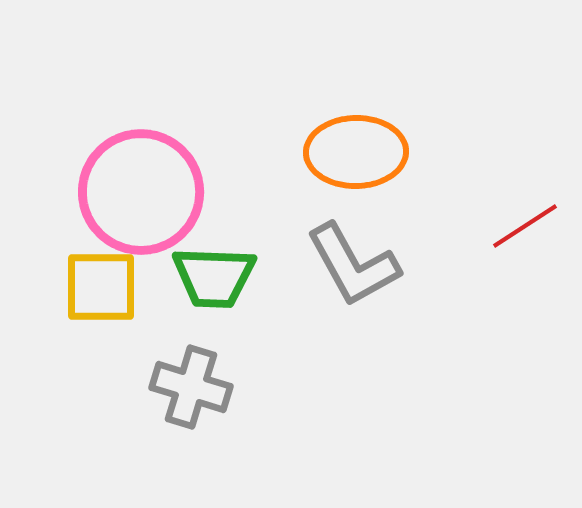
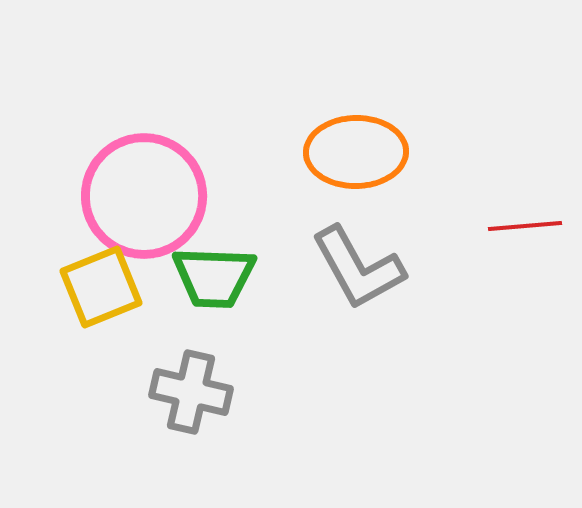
pink circle: moved 3 px right, 4 px down
red line: rotated 28 degrees clockwise
gray L-shape: moved 5 px right, 3 px down
yellow square: rotated 22 degrees counterclockwise
gray cross: moved 5 px down; rotated 4 degrees counterclockwise
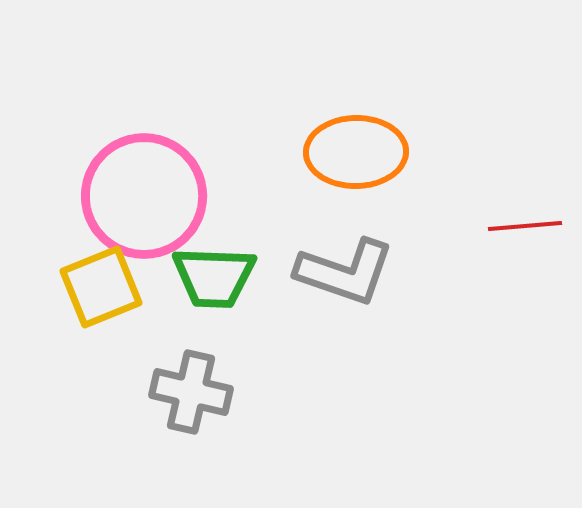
gray L-shape: moved 13 px left, 4 px down; rotated 42 degrees counterclockwise
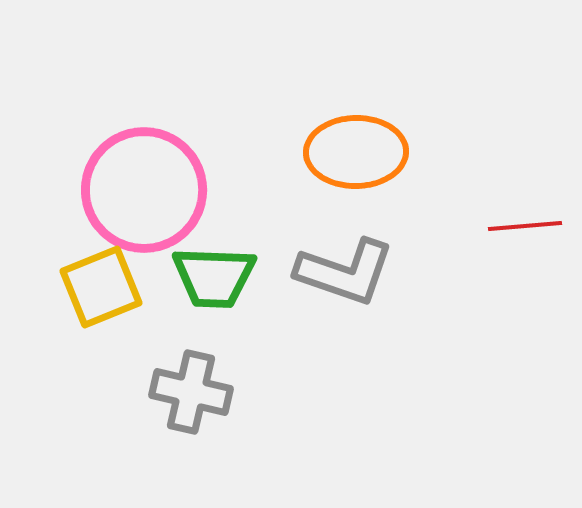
pink circle: moved 6 px up
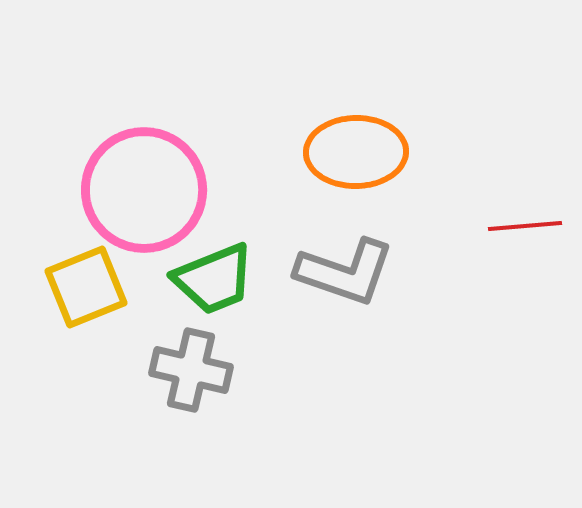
green trapezoid: moved 2 px down; rotated 24 degrees counterclockwise
yellow square: moved 15 px left
gray cross: moved 22 px up
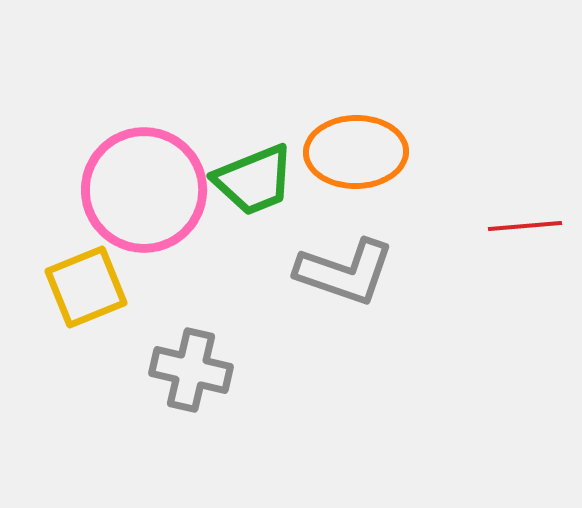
green trapezoid: moved 40 px right, 99 px up
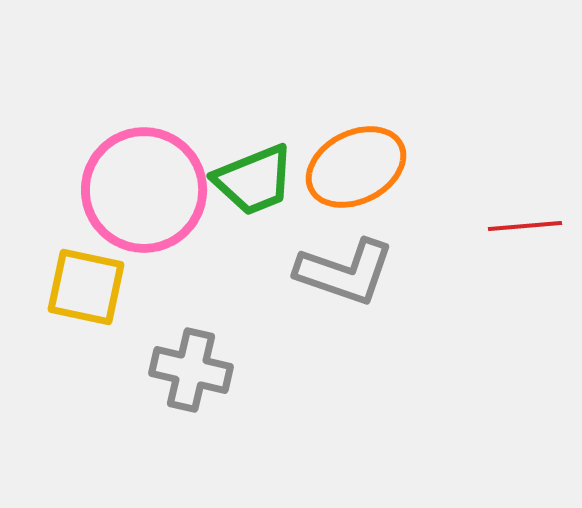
orange ellipse: moved 15 px down; rotated 26 degrees counterclockwise
yellow square: rotated 34 degrees clockwise
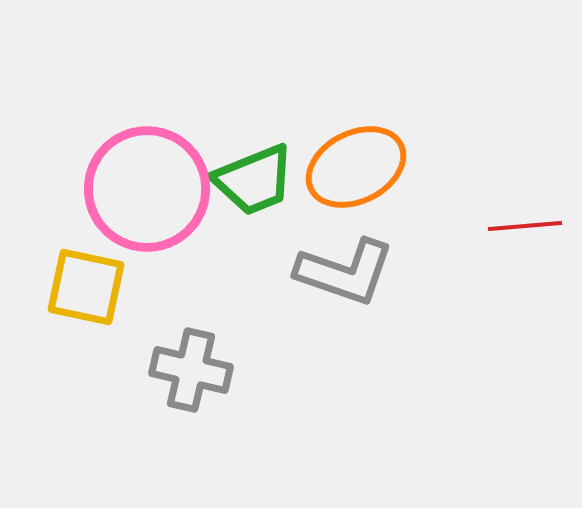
pink circle: moved 3 px right, 1 px up
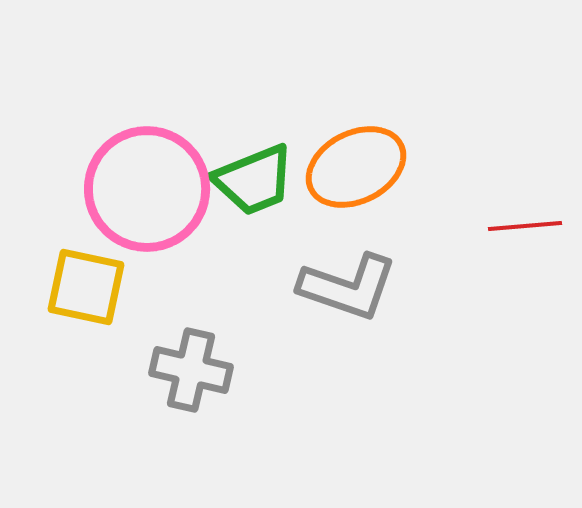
gray L-shape: moved 3 px right, 15 px down
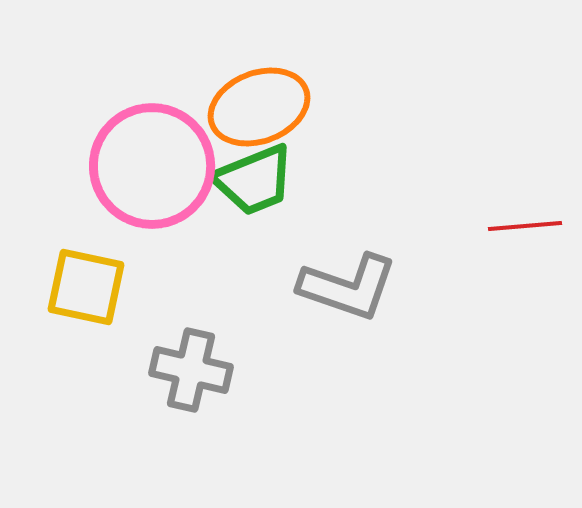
orange ellipse: moved 97 px left, 60 px up; rotated 6 degrees clockwise
pink circle: moved 5 px right, 23 px up
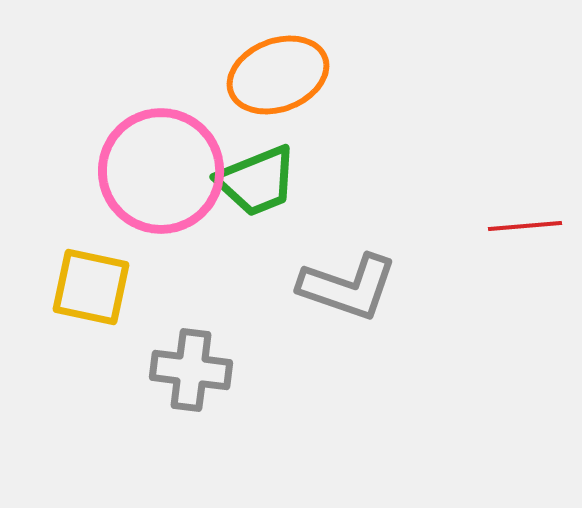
orange ellipse: moved 19 px right, 32 px up
pink circle: moved 9 px right, 5 px down
green trapezoid: moved 3 px right, 1 px down
yellow square: moved 5 px right
gray cross: rotated 6 degrees counterclockwise
